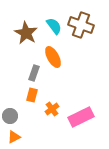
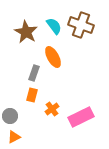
brown star: moved 1 px up
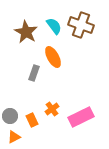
orange rectangle: moved 25 px down; rotated 40 degrees counterclockwise
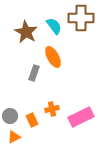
brown cross: moved 7 px up; rotated 20 degrees counterclockwise
orange cross: rotated 24 degrees clockwise
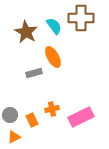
gray rectangle: rotated 56 degrees clockwise
gray circle: moved 1 px up
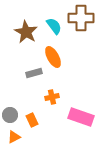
orange cross: moved 12 px up
pink rectangle: rotated 45 degrees clockwise
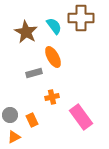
pink rectangle: rotated 35 degrees clockwise
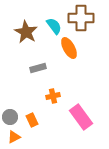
orange ellipse: moved 16 px right, 9 px up
gray rectangle: moved 4 px right, 5 px up
orange cross: moved 1 px right, 1 px up
gray circle: moved 2 px down
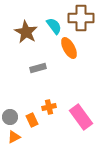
orange cross: moved 4 px left, 11 px down
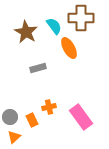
orange triangle: rotated 16 degrees counterclockwise
